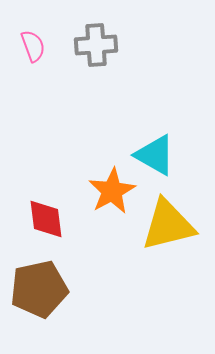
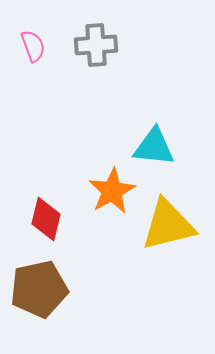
cyan triangle: moved 1 px left, 8 px up; rotated 24 degrees counterclockwise
red diamond: rotated 21 degrees clockwise
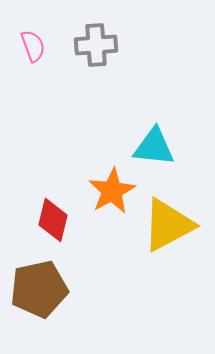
red diamond: moved 7 px right, 1 px down
yellow triangle: rotated 14 degrees counterclockwise
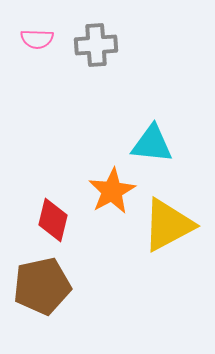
pink semicircle: moved 4 px right, 7 px up; rotated 112 degrees clockwise
cyan triangle: moved 2 px left, 3 px up
brown pentagon: moved 3 px right, 3 px up
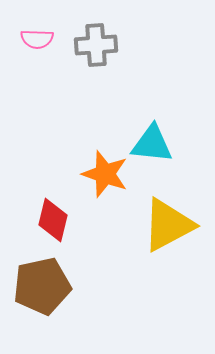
orange star: moved 7 px left, 17 px up; rotated 24 degrees counterclockwise
